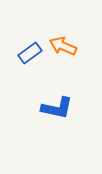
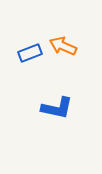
blue rectangle: rotated 15 degrees clockwise
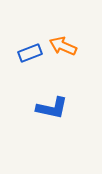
blue L-shape: moved 5 px left
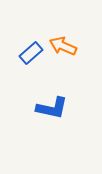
blue rectangle: moved 1 px right; rotated 20 degrees counterclockwise
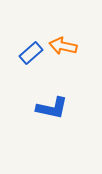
orange arrow: rotated 12 degrees counterclockwise
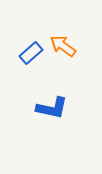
orange arrow: rotated 24 degrees clockwise
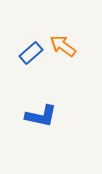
blue L-shape: moved 11 px left, 8 px down
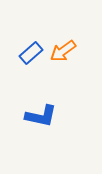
orange arrow: moved 5 px down; rotated 72 degrees counterclockwise
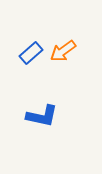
blue L-shape: moved 1 px right
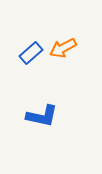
orange arrow: moved 3 px up; rotated 8 degrees clockwise
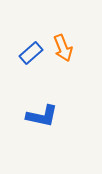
orange arrow: rotated 84 degrees counterclockwise
